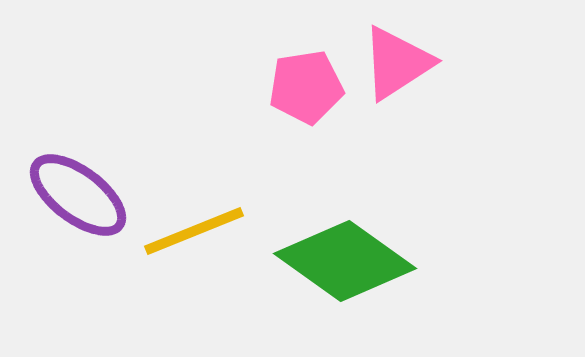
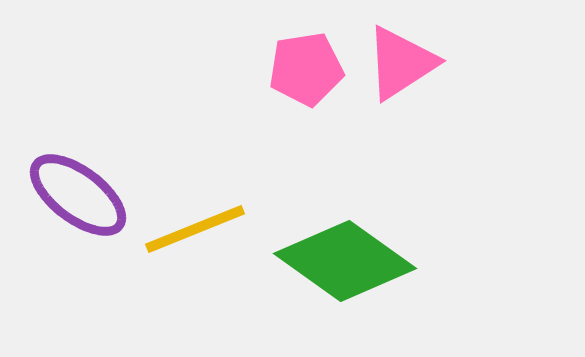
pink triangle: moved 4 px right
pink pentagon: moved 18 px up
yellow line: moved 1 px right, 2 px up
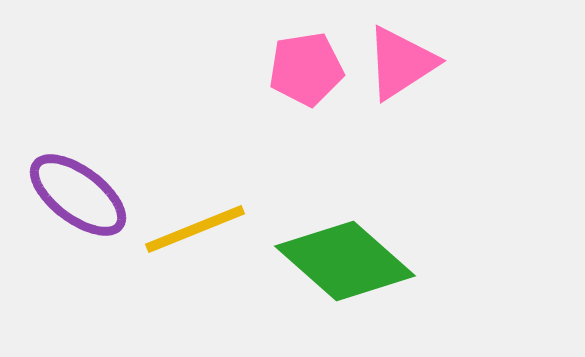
green diamond: rotated 6 degrees clockwise
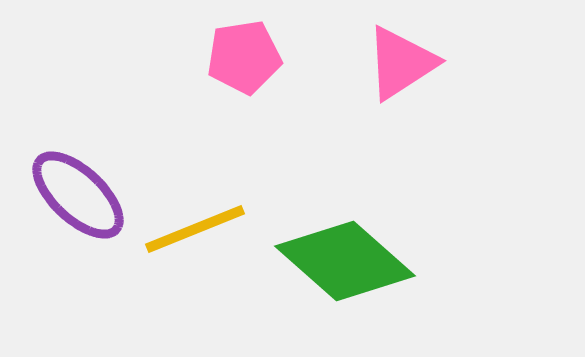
pink pentagon: moved 62 px left, 12 px up
purple ellipse: rotated 6 degrees clockwise
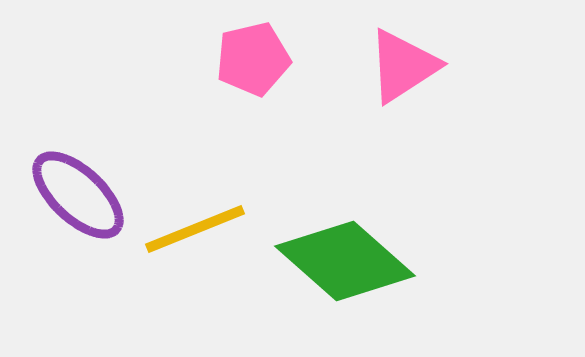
pink pentagon: moved 9 px right, 2 px down; rotated 4 degrees counterclockwise
pink triangle: moved 2 px right, 3 px down
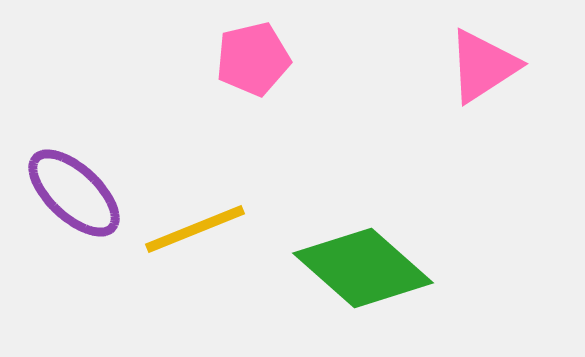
pink triangle: moved 80 px right
purple ellipse: moved 4 px left, 2 px up
green diamond: moved 18 px right, 7 px down
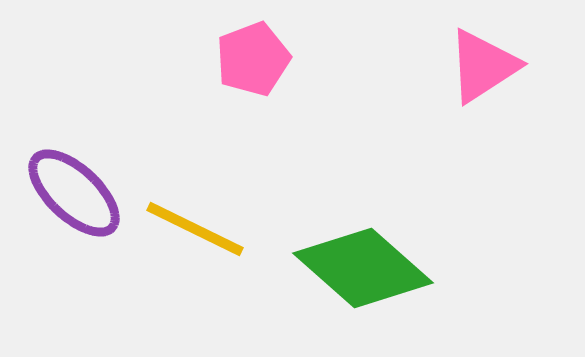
pink pentagon: rotated 8 degrees counterclockwise
yellow line: rotated 48 degrees clockwise
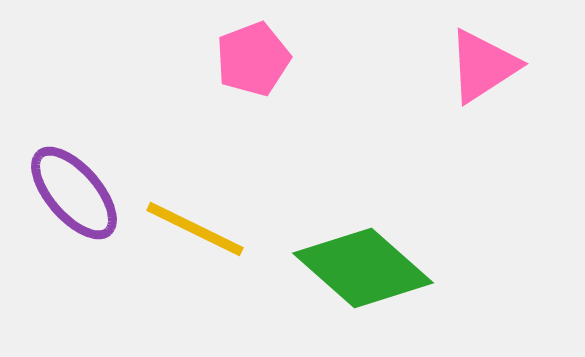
purple ellipse: rotated 6 degrees clockwise
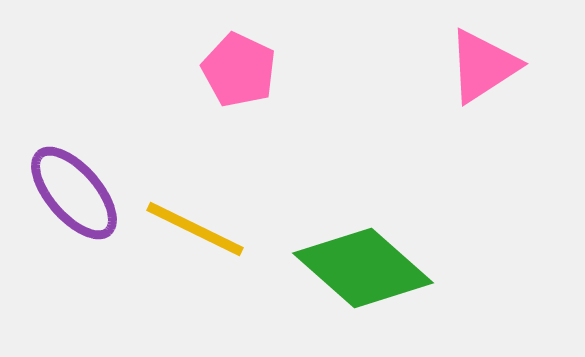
pink pentagon: moved 14 px left, 11 px down; rotated 26 degrees counterclockwise
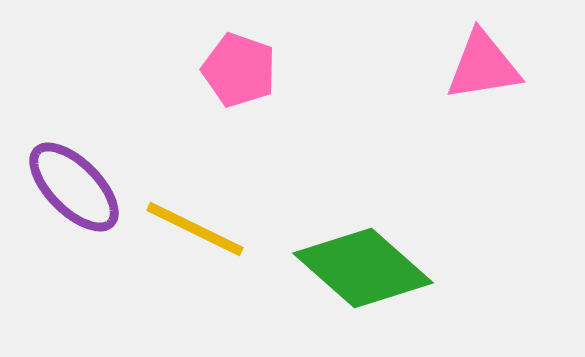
pink triangle: rotated 24 degrees clockwise
pink pentagon: rotated 6 degrees counterclockwise
purple ellipse: moved 6 px up; rotated 4 degrees counterclockwise
